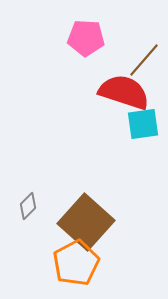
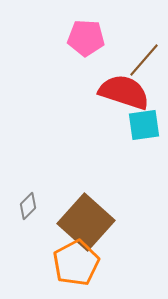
cyan square: moved 1 px right, 1 px down
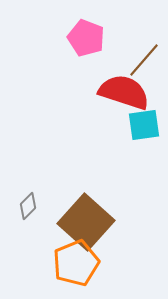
pink pentagon: rotated 18 degrees clockwise
orange pentagon: rotated 6 degrees clockwise
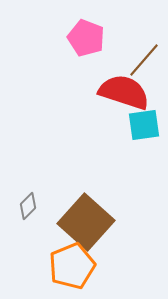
orange pentagon: moved 4 px left, 3 px down
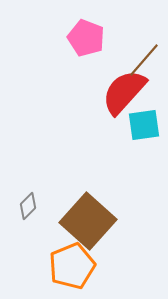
red semicircle: rotated 66 degrees counterclockwise
brown square: moved 2 px right, 1 px up
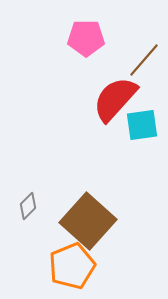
pink pentagon: rotated 21 degrees counterclockwise
red semicircle: moved 9 px left, 7 px down
cyan square: moved 2 px left
